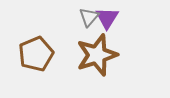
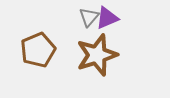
purple triangle: rotated 35 degrees clockwise
brown pentagon: moved 2 px right, 4 px up
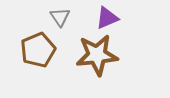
gray triangle: moved 29 px left; rotated 15 degrees counterclockwise
brown star: rotated 12 degrees clockwise
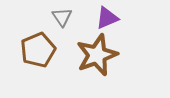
gray triangle: moved 2 px right
brown star: rotated 15 degrees counterclockwise
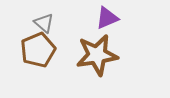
gray triangle: moved 18 px left, 6 px down; rotated 15 degrees counterclockwise
brown star: rotated 12 degrees clockwise
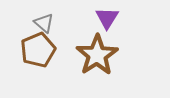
purple triangle: rotated 35 degrees counterclockwise
brown star: rotated 24 degrees counterclockwise
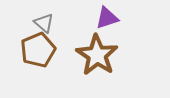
purple triangle: rotated 40 degrees clockwise
brown star: rotated 6 degrees counterclockwise
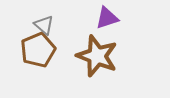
gray triangle: moved 2 px down
brown star: moved 1 px down; rotated 12 degrees counterclockwise
